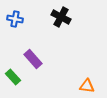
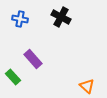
blue cross: moved 5 px right
orange triangle: rotated 35 degrees clockwise
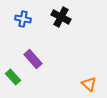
blue cross: moved 3 px right
orange triangle: moved 2 px right, 2 px up
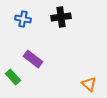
black cross: rotated 36 degrees counterclockwise
purple rectangle: rotated 12 degrees counterclockwise
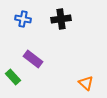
black cross: moved 2 px down
orange triangle: moved 3 px left, 1 px up
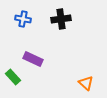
purple rectangle: rotated 12 degrees counterclockwise
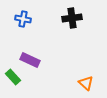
black cross: moved 11 px right, 1 px up
purple rectangle: moved 3 px left, 1 px down
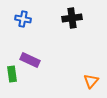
green rectangle: moved 1 px left, 3 px up; rotated 35 degrees clockwise
orange triangle: moved 5 px right, 2 px up; rotated 28 degrees clockwise
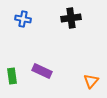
black cross: moved 1 px left
purple rectangle: moved 12 px right, 11 px down
green rectangle: moved 2 px down
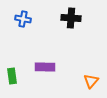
black cross: rotated 12 degrees clockwise
purple rectangle: moved 3 px right, 4 px up; rotated 24 degrees counterclockwise
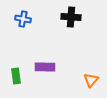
black cross: moved 1 px up
green rectangle: moved 4 px right
orange triangle: moved 1 px up
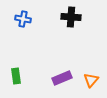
purple rectangle: moved 17 px right, 11 px down; rotated 24 degrees counterclockwise
